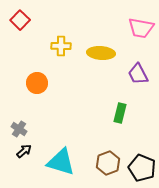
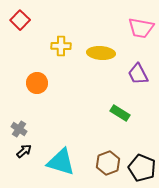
green rectangle: rotated 72 degrees counterclockwise
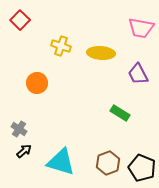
yellow cross: rotated 18 degrees clockwise
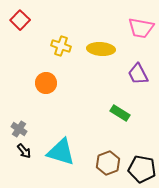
yellow ellipse: moved 4 px up
orange circle: moved 9 px right
black arrow: rotated 91 degrees clockwise
cyan triangle: moved 10 px up
black pentagon: moved 1 px down; rotated 12 degrees counterclockwise
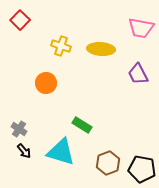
green rectangle: moved 38 px left, 12 px down
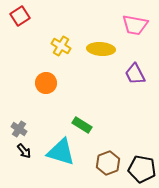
red square: moved 4 px up; rotated 12 degrees clockwise
pink trapezoid: moved 6 px left, 3 px up
yellow cross: rotated 12 degrees clockwise
purple trapezoid: moved 3 px left
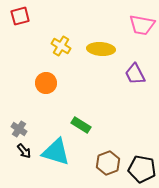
red square: rotated 18 degrees clockwise
pink trapezoid: moved 7 px right
green rectangle: moved 1 px left
cyan triangle: moved 5 px left
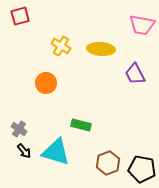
green rectangle: rotated 18 degrees counterclockwise
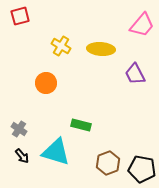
pink trapezoid: rotated 60 degrees counterclockwise
black arrow: moved 2 px left, 5 px down
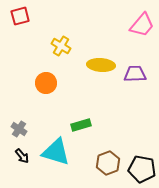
yellow ellipse: moved 16 px down
purple trapezoid: rotated 115 degrees clockwise
green rectangle: rotated 30 degrees counterclockwise
